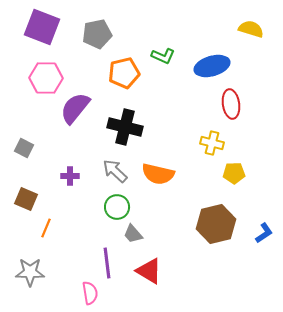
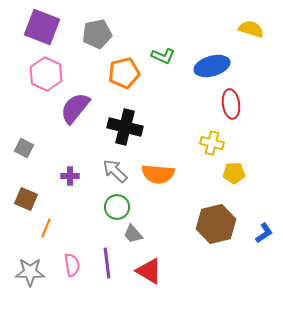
pink hexagon: moved 4 px up; rotated 24 degrees clockwise
orange semicircle: rotated 8 degrees counterclockwise
pink semicircle: moved 18 px left, 28 px up
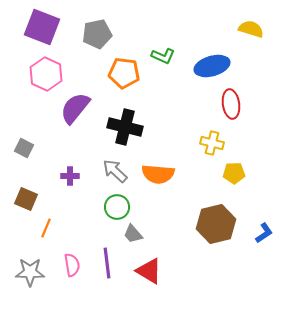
orange pentagon: rotated 20 degrees clockwise
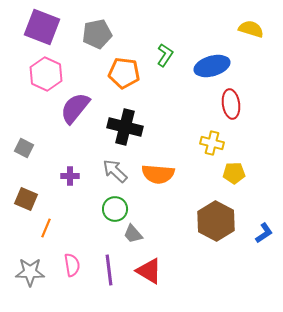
green L-shape: moved 2 px right, 1 px up; rotated 80 degrees counterclockwise
green circle: moved 2 px left, 2 px down
brown hexagon: moved 3 px up; rotated 18 degrees counterclockwise
purple line: moved 2 px right, 7 px down
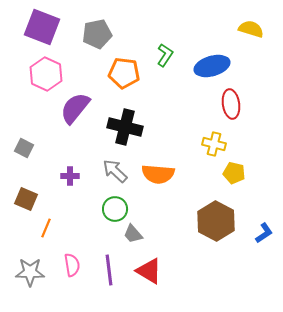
yellow cross: moved 2 px right, 1 px down
yellow pentagon: rotated 15 degrees clockwise
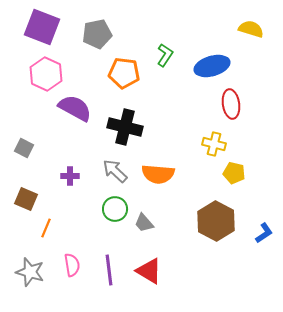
purple semicircle: rotated 80 degrees clockwise
gray trapezoid: moved 11 px right, 11 px up
gray star: rotated 16 degrees clockwise
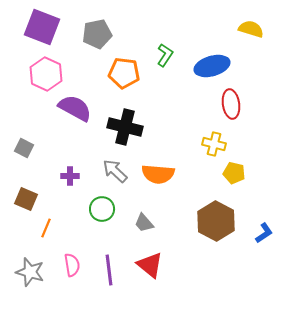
green circle: moved 13 px left
red triangle: moved 1 px right, 6 px up; rotated 8 degrees clockwise
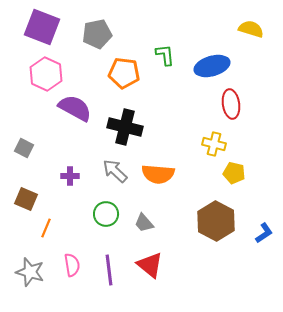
green L-shape: rotated 40 degrees counterclockwise
green circle: moved 4 px right, 5 px down
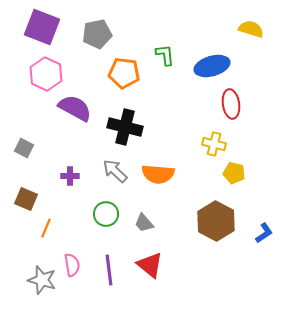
gray star: moved 12 px right, 8 px down
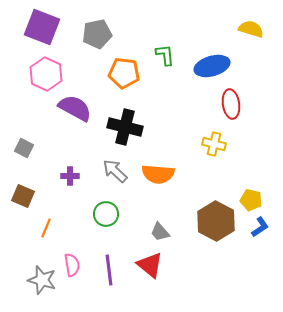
yellow pentagon: moved 17 px right, 27 px down
brown square: moved 3 px left, 3 px up
gray trapezoid: moved 16 px right, 9 px down
blue L-shape: moved 4 px left, 6 px up
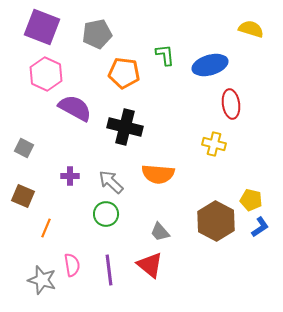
blue ellipse: moved 2 px left, 1 px up
gray arrow: moved 4 px left, 11 px down
